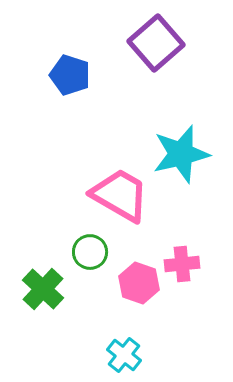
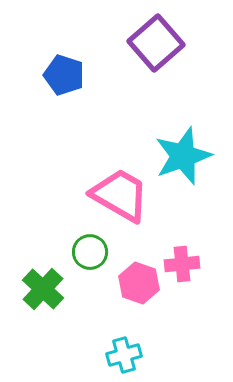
blue pentagon: moved 6 px left
cyan star: moved 2 px right, 2 px down; rotated 6 degrees counterclockwise
cyan cross: rotated 36 degrees clockwise
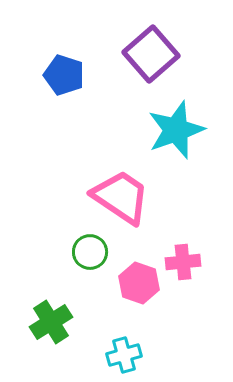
purple square: moved 5 px left, 11 px down
cyan star: moved 7 px left, 26 px up
pink trapezoid: moved 1 px right, 2 px down; rotated 4 degrees clockwise
pink cross: moved 1 px right, 2 px up
green cross: moved 8 px right, 33 px down; rotated 15 degrees clockwise
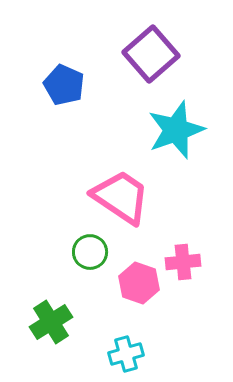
blue pentagon: moved 10 px down; rotated 6 degrees clockwise
cyan cross: moved 2 px right, 1 px up
